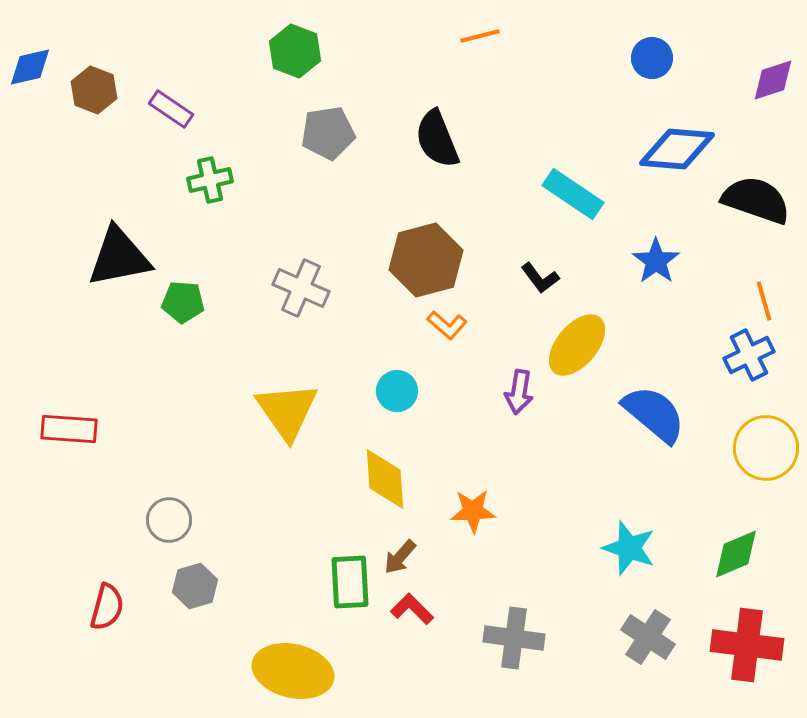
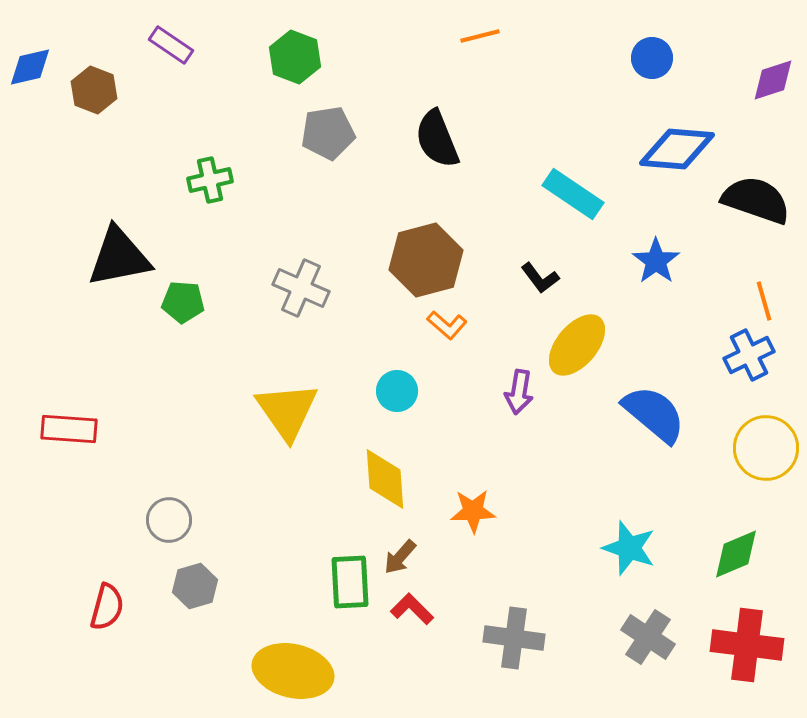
green hexagon at (295, 51): moved 6 px down
purple rectangle at (171, 109): moved 64 px up
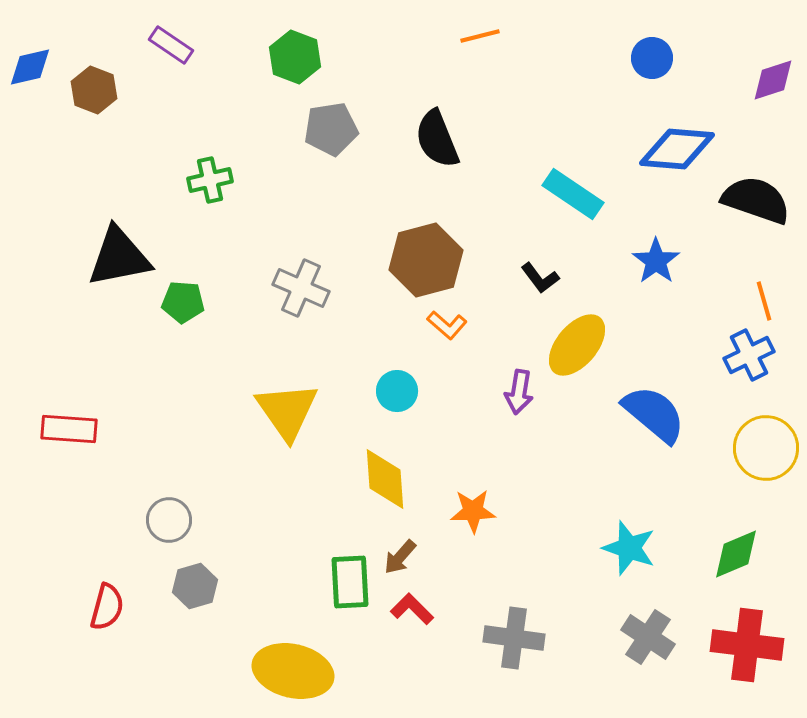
gray pentagon at (328, 133): moved 3 px right, 4 px up
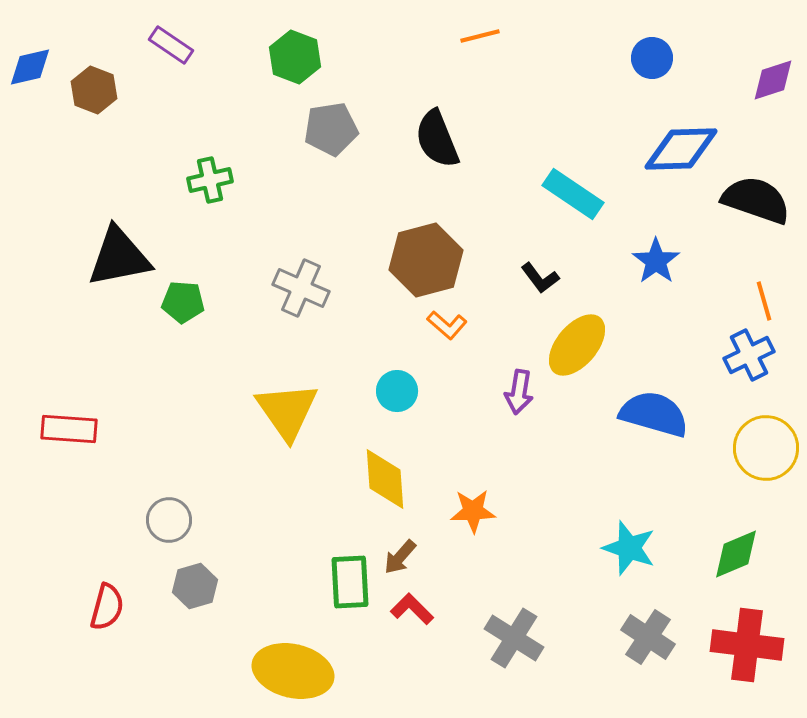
blue diamond at (677, 149): moved 4 px right; rotated 6 degrees counterclockwise
blue semicircle at (654, 414): rotated 24 degrees counterclockwise
gray cross at (514, 638): rotated 24 degrees clockwise
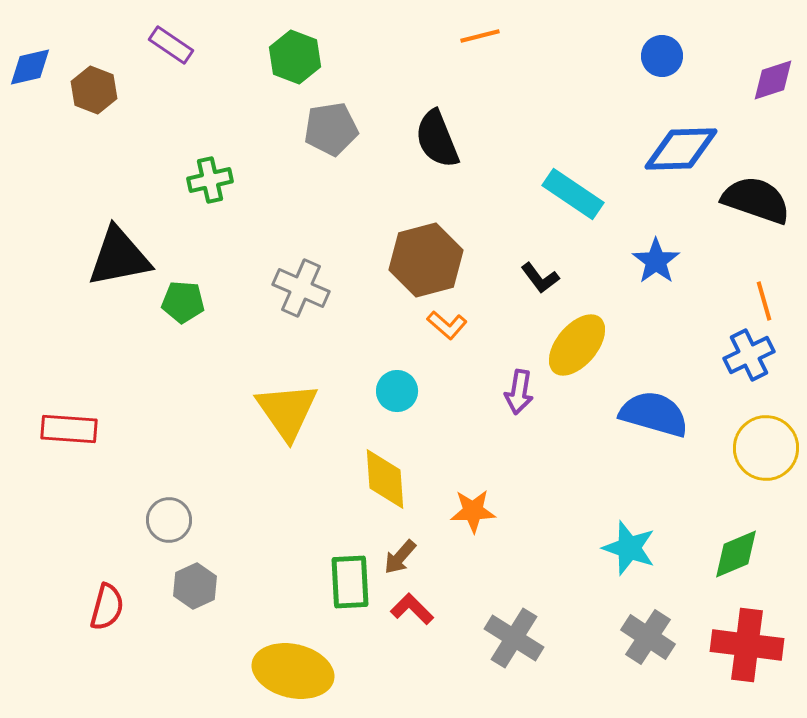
blue circle at (652, 58): moved 10 px right, 2 px up
gray hexagon at (195, 586): rotated 9 degrees counterclockwise
